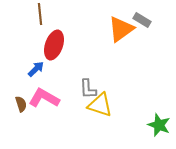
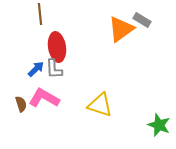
red ellipse: moved 3 px right, 2 px down; rotated 28 degrees counterclockwise
gray L-shape: moved 34 px left, 20 px up
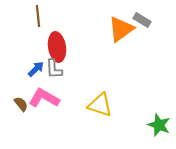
brown line: moved 2 px left, 2 px down
brown semicircle: rotated 21 degrees counterclockwise
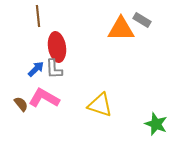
orange triangle: rotated 36 degrees clockwise
green star: moved 3 px left, 1 px up
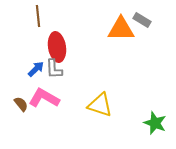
green star: moved 1 px left, 1 px up
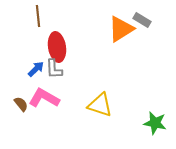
orange triangle: rotated 32 degrees counterclockwise
green star: rotated 10 degrees counterclockwise
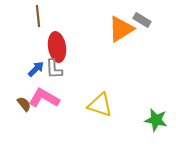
brown semicircle: moved 3 px right
green star: moved 1 px right, 3 px up
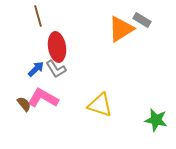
brown line: rotated 10 degrees counterclockwise
gray L-shape: moved 2 px right; rotated 30 degrees counterclockwise
pink L-shape: moved 1 px left
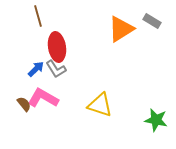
gray rectangle: moved 10 px right, 1 px down
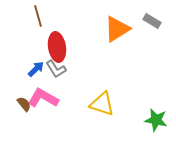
orange triangle: moved 4 px left
yellow triangle: moved 2 px right, 1 px up
